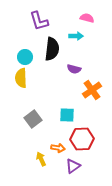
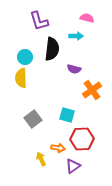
cyan square: rotated 14 degrees clockwise
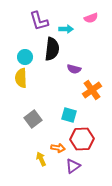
pink semicircle: moved 4 px right; rotated 144 degrees clockwise
cyan arrow: moved 10 px left, 7 px up
cyan square: moved 2 px right
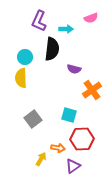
purple L-shape: rotated 40 degrees clockwise
yellow arrow: rotated 56 degrees clockwise
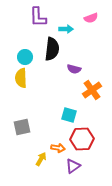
purple L-shape: moved 1 px left, 4 px up; rotated 25 degrees counterclockwise
gray square: moved 11 px left, 8 px down; rotated 24 degrees clockwise
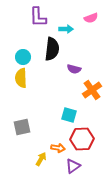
cyan circle: moved 2 px left
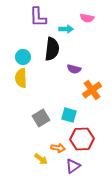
pink semicircle: moved 4 px left; rotated 32 degrees clockwise
gray square: moved 19 px right, 9 px up; rotated 18 degrees counterclockwise
yellow arrow: rotated 96 degrees clockwise
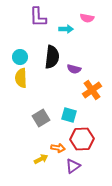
black semicircle: moved 8 px down
cyan circle: moved 3 px left
yellow arrow: rotated 64 degrees counterclockwise
